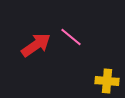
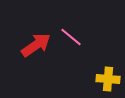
yellow cross: moved 1 px right, 2 px up
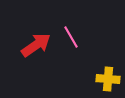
pink line: rotated 20 degrees clockwise
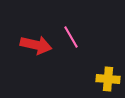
red arrow: rotated 48 degrees clockwise
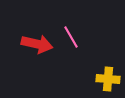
red arrow: moved 1 px right, 1 px up
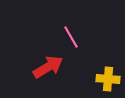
red arrow: moved 11 px right, 23 px down; rotated 44 degrees counterclockwise
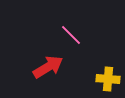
pink line: moved 2 px up; rotated 15 degrees counterclockwise
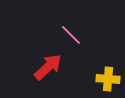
red arrow: rotated 12 degrees counterclockwise
